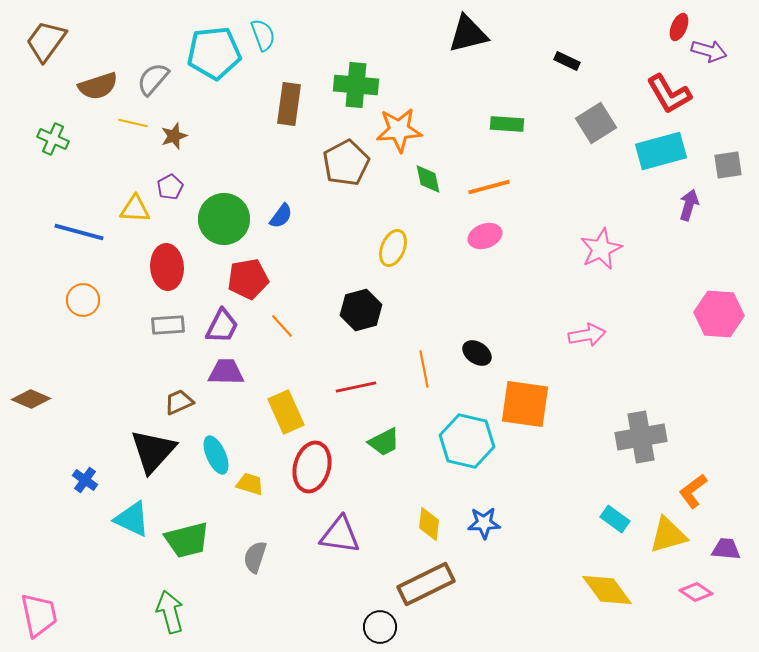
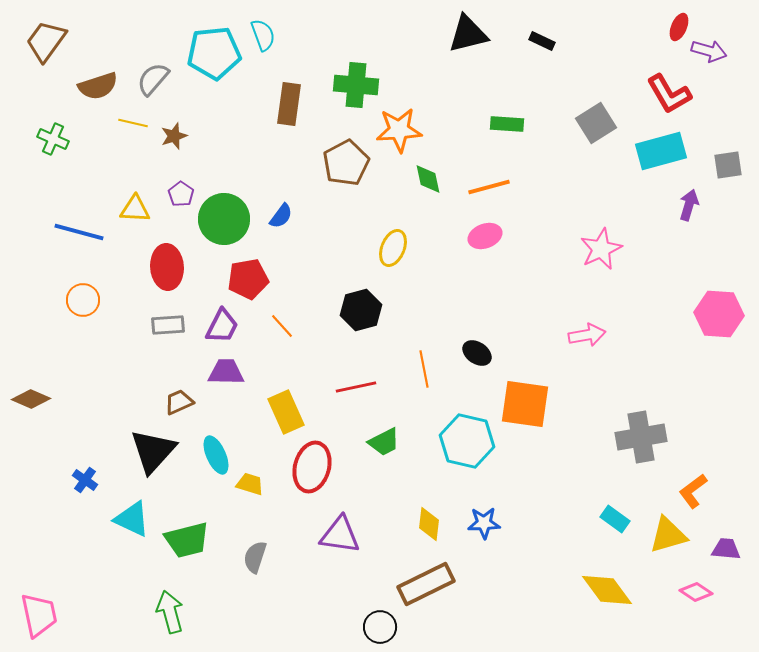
black rectangle at (567, 61): moved 25 px left, 20 px up
purple pentagon at (170, 187): moved 11 px right, 7 px down; rotated 10 degrees counterclockwise
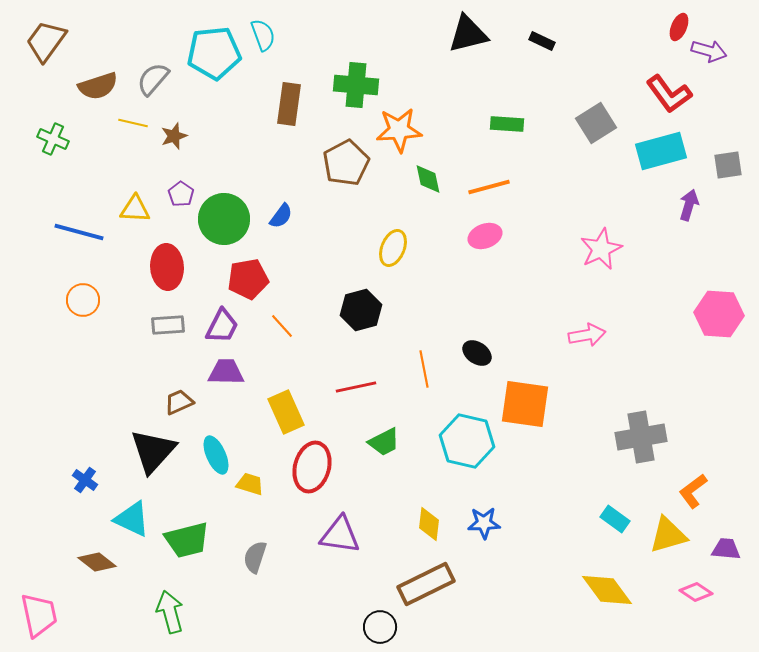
red L-shape at (669, 94): rotated 6 degrees counterclockwise
brown diamond at (31, 399): moved 66 px right, 163 px down; rotated 15 degrees clockwise
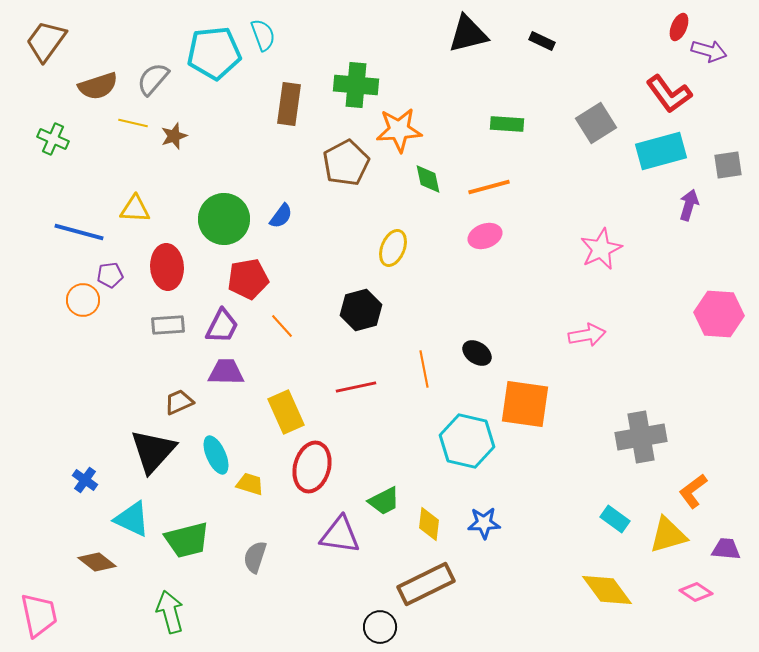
purple pentagon at (181, 194): moved 71 px left, 81 px down; rotated 30 degrees clockwise
green trapezoid at (384, 442): moved 59 px down
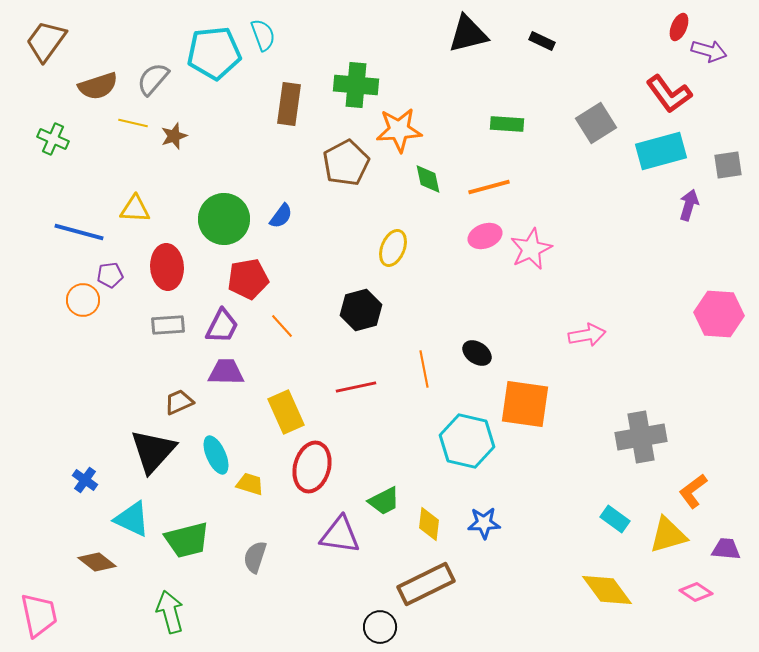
pink star at (601, 249): moved 70 px left
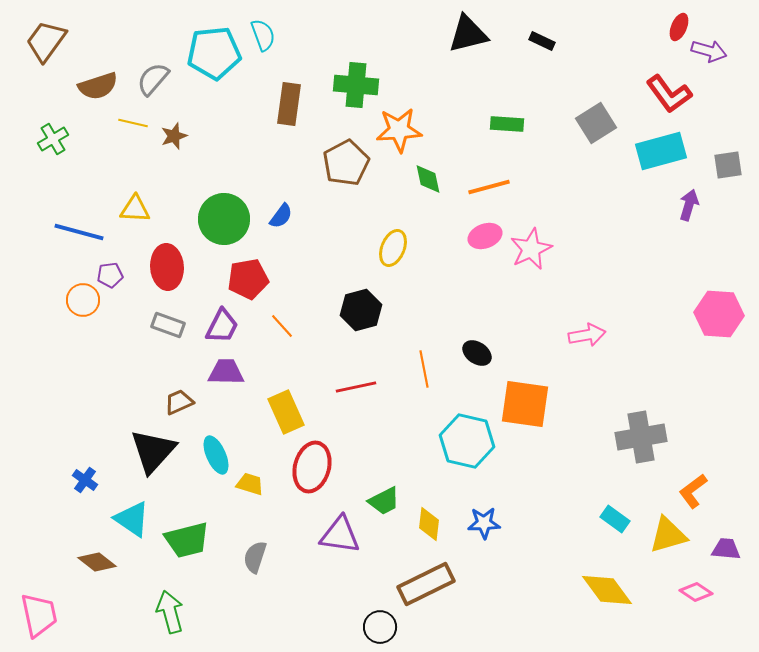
green cross at (53, 139): rotated 36 degrees clockwise
gray rectangle at (168, 325): rotated 24 degrees clockwise
cyan triangle at (132, 519): rotated 9 degrees clockwise
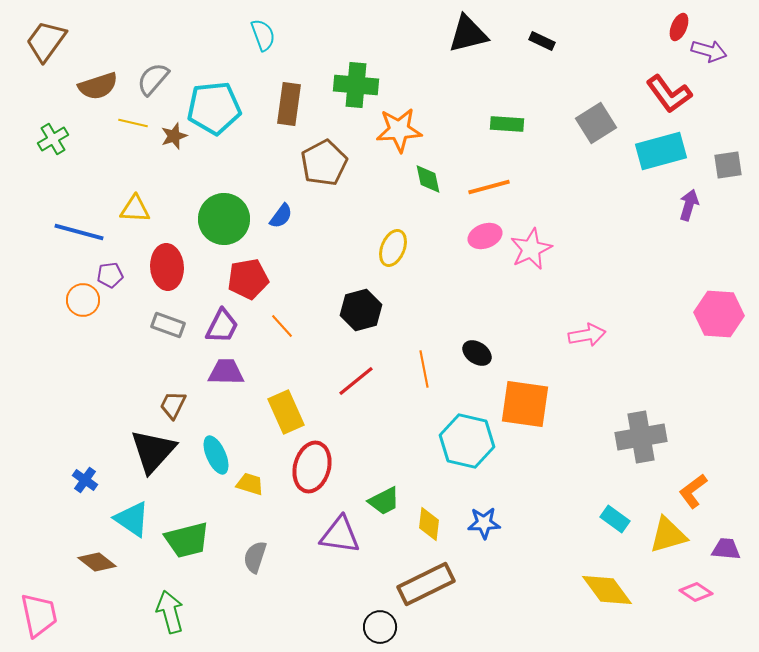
cyan pentagon at (214, 53): moved 55 px down
brown pentagon at (346, 163): moved 22 px left
red line at (356, 387): moved 6 px up; rotated 27 degrees counterclockwise
brown trapezoid at (179, 402): moved 6 px left, 3 px down; rotated 40 degrees counterclockwise
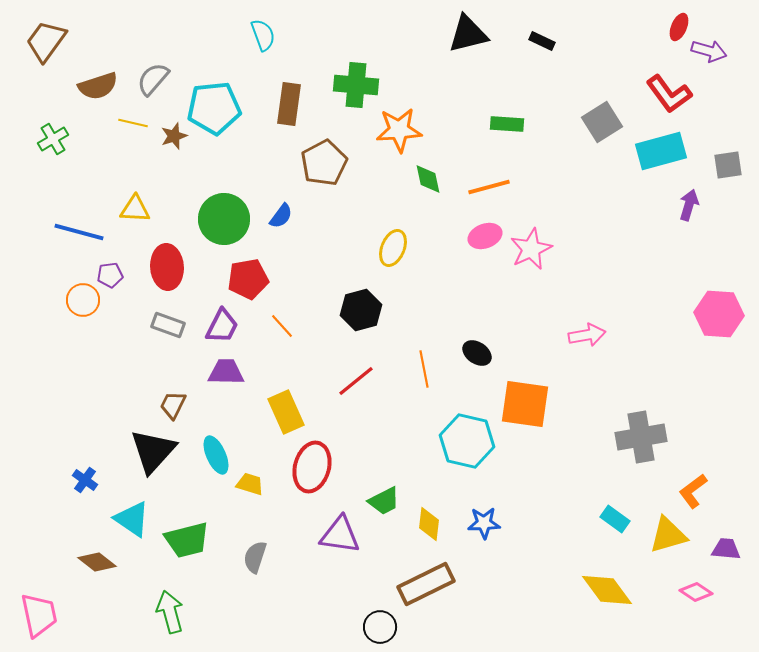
gray square at (596, 123): moved 6 px right, 1 px up
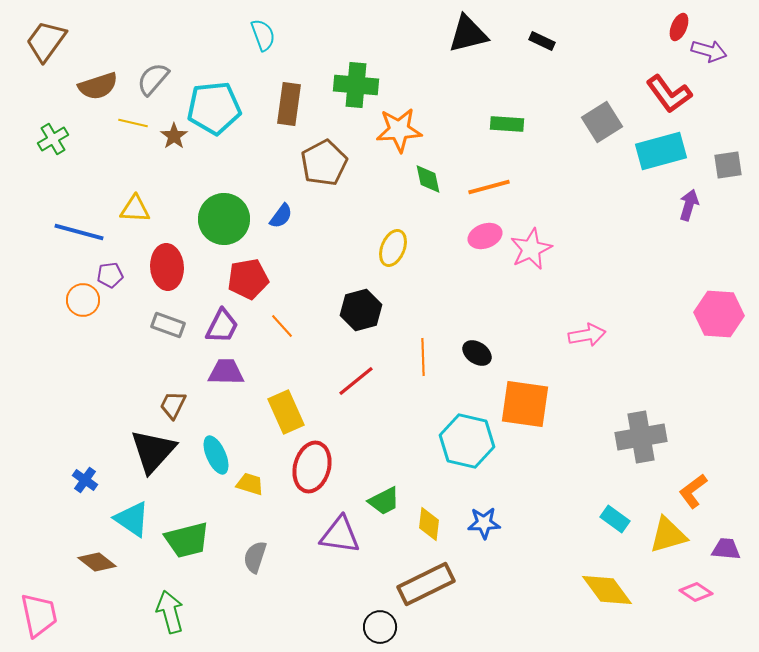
brown star at (174, 136): rotated 16 degrees counterclockwise
orange line at (424, 369): moved 1 px left, 12 px up; rotated 9 degrees clockwise
